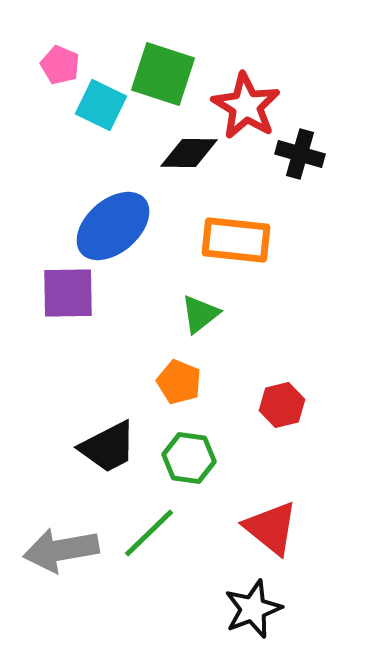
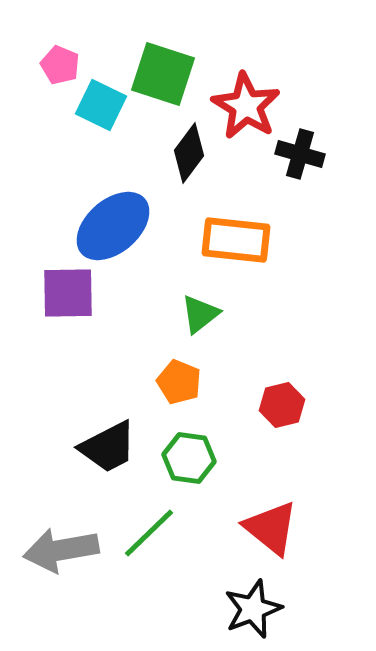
black diamond: rotated 54 degrees counterclockwise
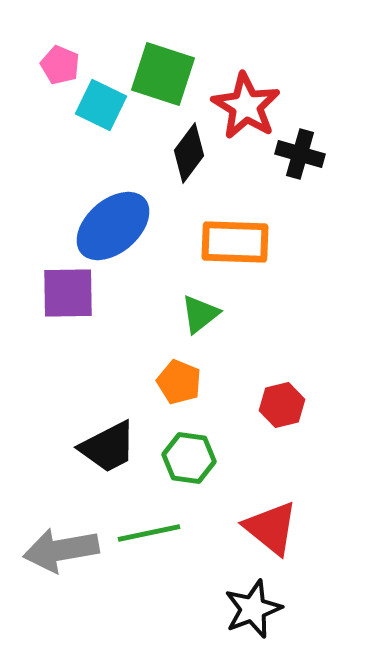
orange rectangle: moved 1 px left, 2 px down; rotated 4 degrees counterclockwise
green line: rotated 32 degrees clockwise
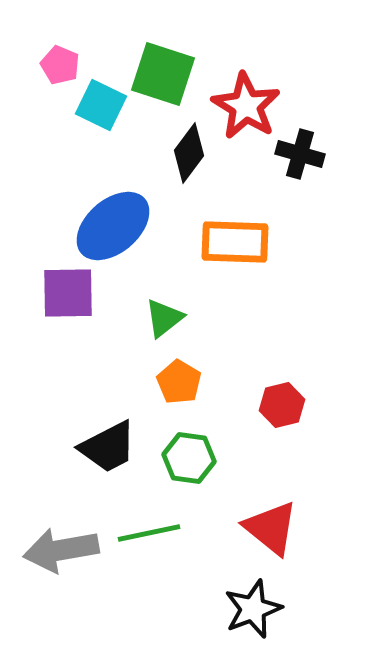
green triangle: moved 36 px left, 4 px down
orange pentagon: rotated 9 degrees clockwise
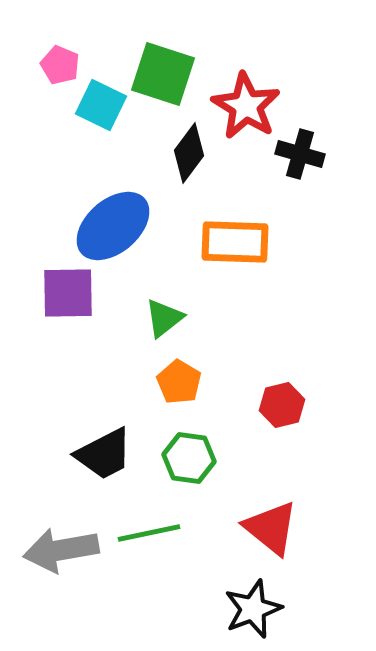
black trapezoid: moved 4 px left, 7 px down
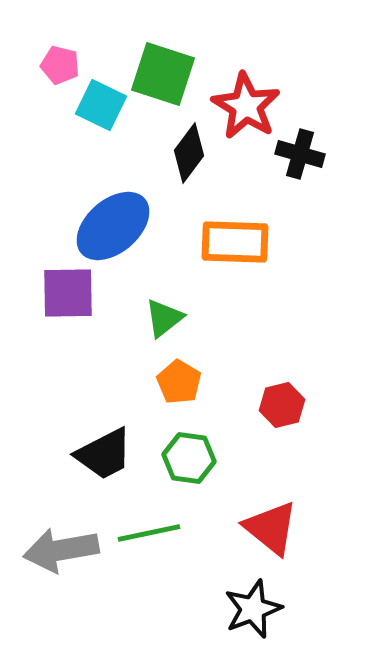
pink pentagon: rotated 9 degrees counterclockwise
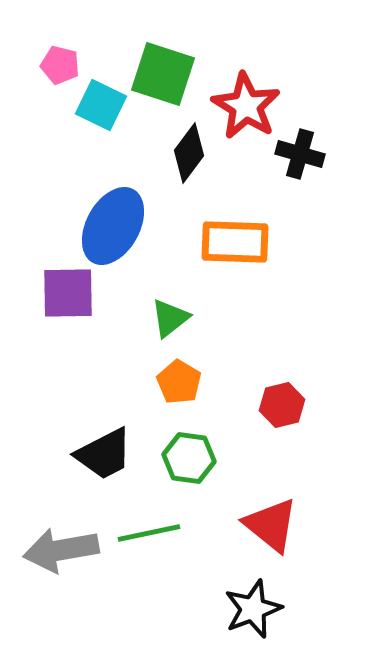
blue ellipse: rotated 20 degrees counterclockwise
green triangle: moved 6 px right
red triangle: moved 3 px up
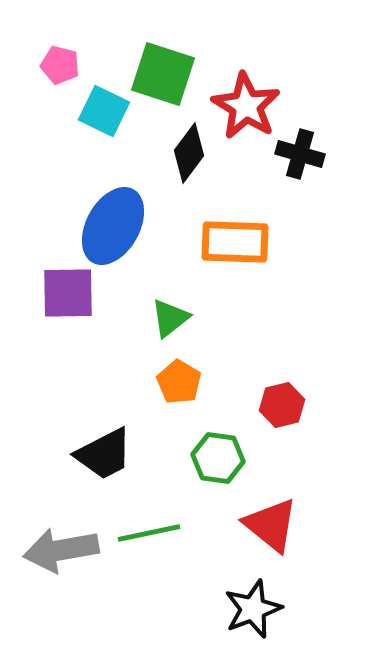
cyan square: moved 3 px right, 6 px down
green hexagon: moved 29 px right
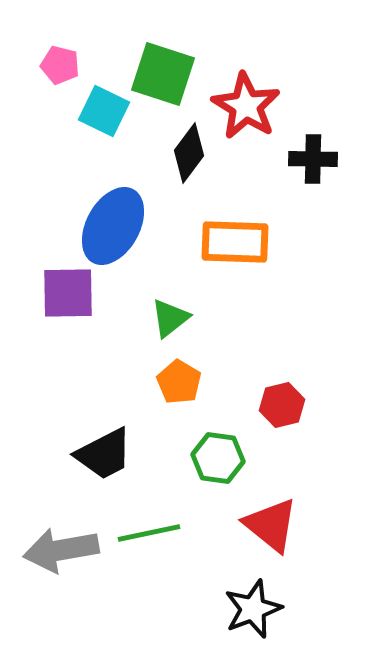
black cross: moved 13 px right, 5 px down; rotated 15 degrees counterclockwise
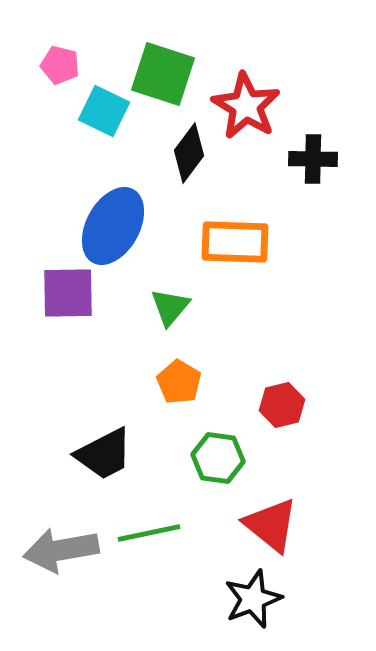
green triangle: moved 11 px up; rotated 12 degrees counterclockwise
black star: moved 10 px up
